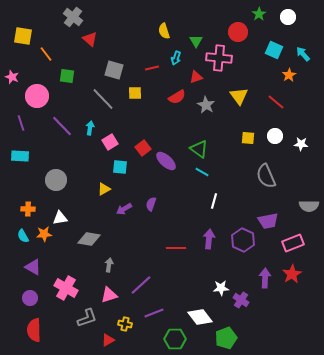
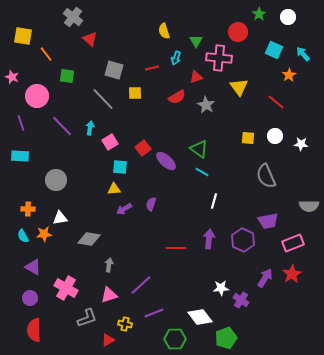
yellow triangle at (239, 96): moved 9 px up
yellow triangle at (104, 189): moved 10 px right; rotated 24 degrees clockwise
purple arrow at (265, 278): rotated 30 degrees clockwise
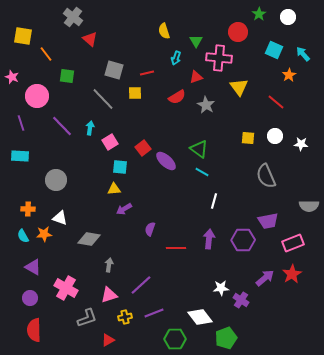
red line at (152, 68): moved 5 px left, 5 px down
purple semicircle at (151, 204): moved 1 px left, 25 px down
white triangle at (60, 218): rotated 28 degrees clockwise
purple hexagon at (243, 240): rotated 25 degrees counterclockwise
purple arrow at (265, 278): rotated 18 degrees clockwise
yellow cross at (125, 324): moved 7 px up; rotated 24 degrees counterclockwise
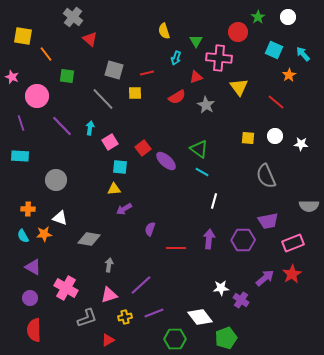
green star at (259, 14): moved 1 px left, 3 px down
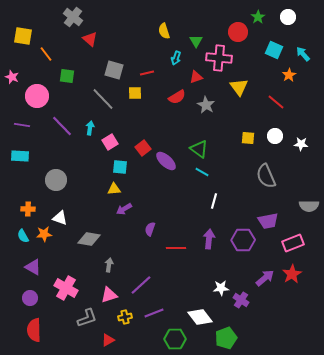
purple line at (21, 123): moved 1 px right, 2 px down; rotated 63 degrees counterclockwise
